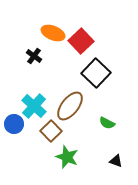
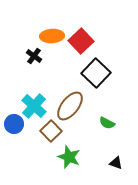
orange ellipse: moved 1 px left, 3 px down; rotated 25 degrees counterclockwise
green star: moved 2 px right
black triangle: moved 2 px down
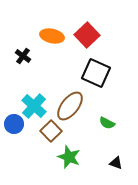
orange ellipse: rotated 15 degrees clockwise
red square: moved 6 px right, 6 px up
black cross: moved 11 px left
black square: rotated 20 degrees counterclockwise
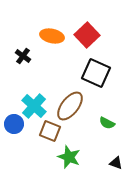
brown square: moved 1 px left; rotated 25 degrees counterclockwise
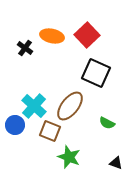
black cross: moved 2 px right, 8 px up
blue circle: moved 1 px right, 1 px down
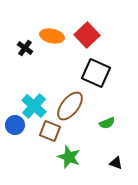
green semicircle: rotated 49 degrees counterclockwise
